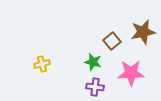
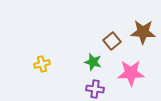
brown star: rotated 15 degrees clockwise
purple cross: moved 2 px down
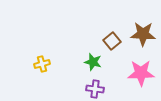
brown star: moved 2 px down
pink star: moved 10 px right
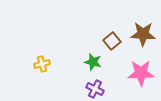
purple cross: rotated 18 degrees clockwise
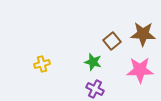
pink star: moved 1 px left, 3 px up
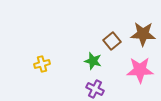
green star: moved 1 px up
